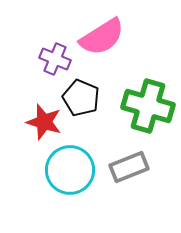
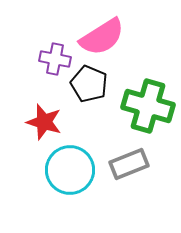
purple cross: rotated 12 degrees counterclockwise
black pentagon: moved 8 px right, 14 px up
gray rectangle: moved 3 px up
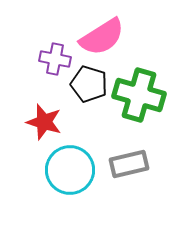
black pentagon: rotated 6 degrees counterclockwise
green cross: moved 9 px left, 11 px up
gray rectangle: rotated 9 degrees clockwise
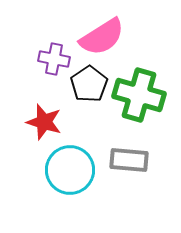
purple cross: moved 1 px left
black pentagon: rotated 21 degrees clockwise
gray rectangle: moved 4 px up; rotated 18 degrees clockwise
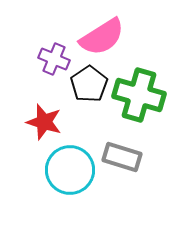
purple cross: rotated 12 degrees clockwise
gray rectangle: moved 7 px left, 3 px up; rotated 12 degrees clockwise
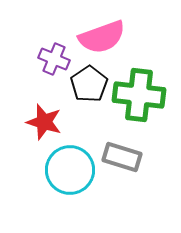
pink semicircle: rotated 12 degrees clockwise
green cross: rotated 9 degrees counterclockwise
